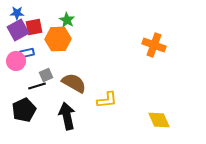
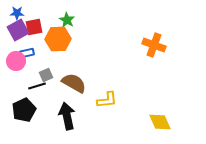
yellow diamond: moved 1 px right, 2 px down
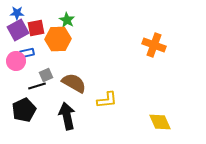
red square: moved 2 px right, 1 px down
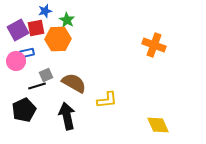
blue star: moved 28 px right, 2 px up; rotated 16 degrees counterclockwise
yellow diamond: moved 2 px left, 3 px down
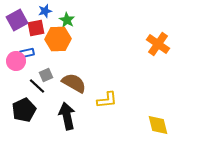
purple square: moved 1 px left, 10 px up
orange cross: moved 4 px right, 1 px up; rotated 15 degrees clockwise
black line: rotated 60 degrees clockwise
yellow diamond: rotated 10 degrees clockwise
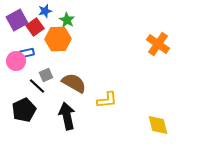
red square: moved 1 px left, 1 px up; rotated 24 degrees counterclockwise
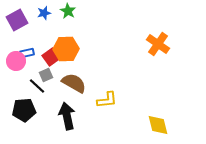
blue star: moved 1 px left, 2 px down
green star: moved 1 px right, 9 px up
red square: moved 16 px right, 30 px down
orange hexagon: moved 8 px right, 10 px down
black pentagon: rotated 20 degrees clockwise
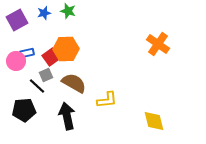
green star: rotated 14 degrees counterclockwise
yellow diamond: moved 4 px left, 4 px up
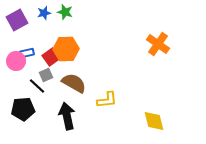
green star: moved 3 px left, 1 px down
black pentagon: moved 1 px left, 1 px up
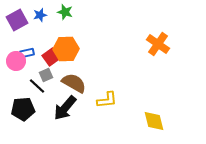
blue star: moved 4 px left, 2 px down
black arrow: moved 2 px left, 8 px up; rotated 128 degrees counterclockwise
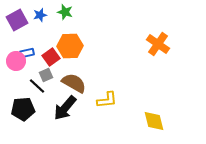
orange hexagon: moved 4 px right, 3 px up
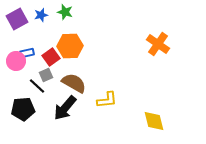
blue star: moved 1 px right
purple square: moved 1 px up
